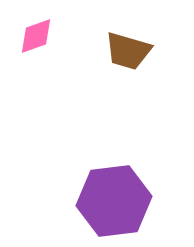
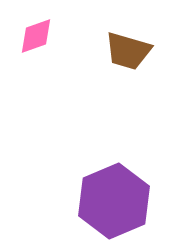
purple hexagon: rotated 16 degrees counterclockwise
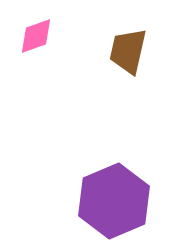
brown trapezoid: rotated 87 degrees clockwise
